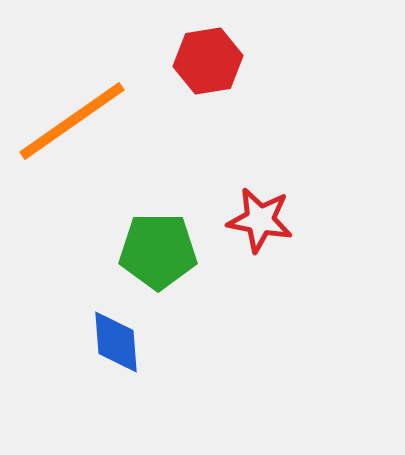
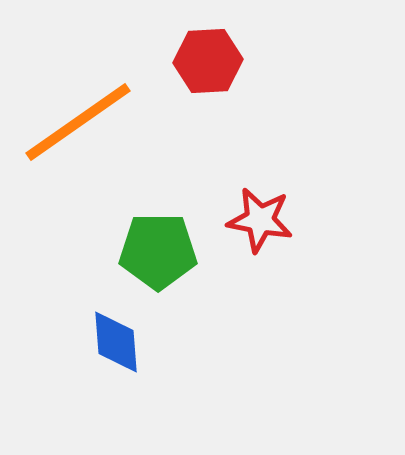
red hexagon: rotated 6 degrees clockwise
orange line: moved 6 px right, 1 px down
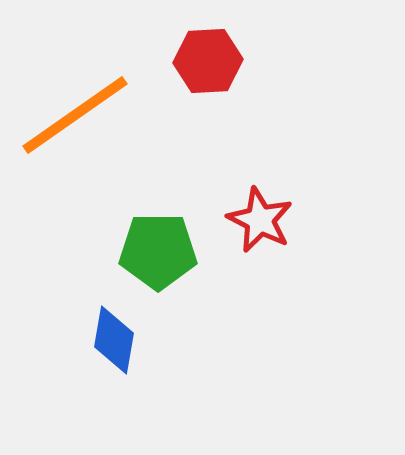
orange line: moved 3 px left, 7 px up
red star: rotated 16 degrees clockwise
blue diamond: moved 2 px left, 2 px up; rotated 14 degrees clockwise
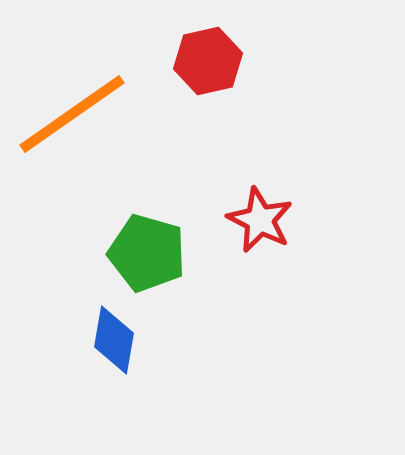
red hexagon: rotated 10 degrees counterclockwise
orange line: moved 3 px left, 1 px up
green pentagon: moved 11 px left, 2 px down; rotated 16 degrees clockwise
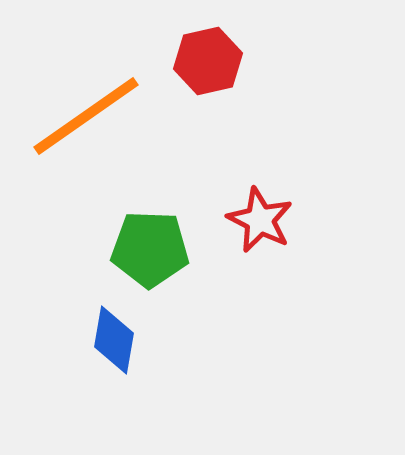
orange line: moved 14 px right, 2 px down
green pentagon: moved 3 px right, 4 px up; rotated 14 degrees counterclockwise
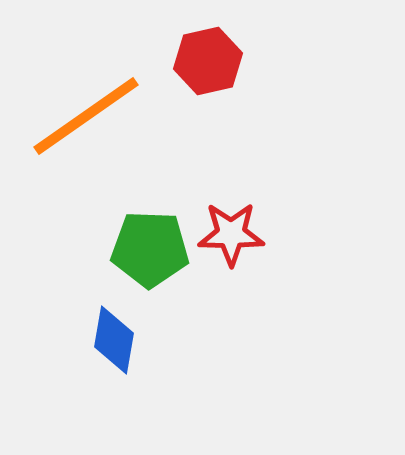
red star: moved 29 px left, 14 px down; rotated 26 degrees counterclockwise
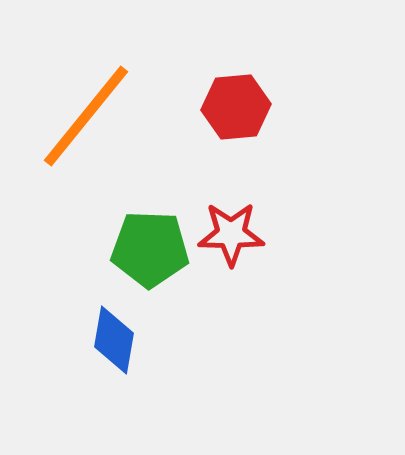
red hexagon: moved 28 px right, 46 px down; rotated 8 degrees clockwise
orange line: rotated 16 degrees counterclockwise
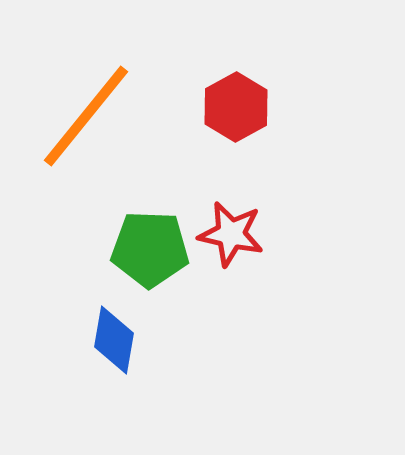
red hexagon: rotated 24 degrees counterclockwise
red star: rotated 12 degrees clockwise
